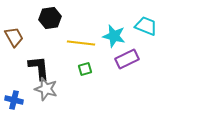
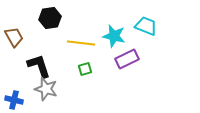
black L-shape: moved 2 px up; rotated 12 degrees counterclockwise
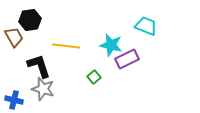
black hexagon: moved 20 px left, 2 px down
cyan star: moved 3 px left, 9 px down
yellow line: moved 15 px left, 3 px down
green square: moved 9 px right, 8 px down; rotated 24 degrees counterclockwise
gray star: moved 3 px left
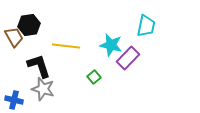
black hexagon: moved 1 px left, 5 px down
cyan trapezoid: rotated 80 degrees clockwise
purple rectangle: moved 1 px right, 1 px up; rotated 20 degrees counterclockwise
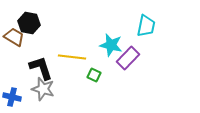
black hexagon: moved 2 px up; rotated 20 degrees clockwise
brown trapezoid: rotated 30 degrees counterclockwise
yellow line: moved 6 px right, 11 px down
black L-shape: moved 2 px right, 2 px down
green square: moved 2 px up; rotated 24 degrees counterclockwise
blue cross: moved 2 px left, 3 px up
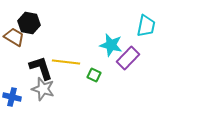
yellow line: moved 6 px left, 5 px down
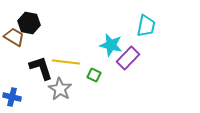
gray star: moved 17 px right; rotated 15 degrees clockwise
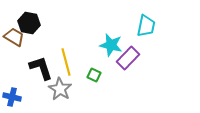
yellow line: rotated 68 degrees clockwise
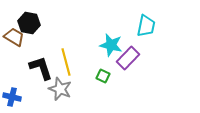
green square: moved 9 px right, 1 px down
gray star: rotated 10 degrees counterclockwise
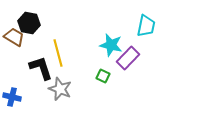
yellow line: moved 8 px left, 9 px up
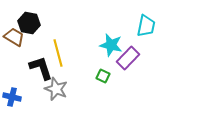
gray star: moved 4 px left
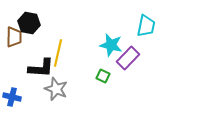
brown trapezoid: rotated 60 degrees clockwise
yellow line: rotated 28 degrees clockwise
black L-shape: rotated 112 degrees clockwise
